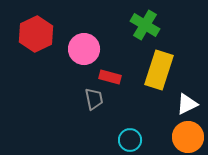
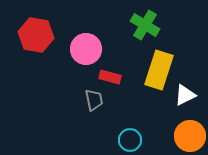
red hexagon: moved 1 px down; rotated 24 degrees counterclockwise
pink circle: moved 2 px right
gray trapezoid: moved 1 px down
white triangle: moved 2 px left, 9 px up
orange circle: moved 2 px right, 1 px up
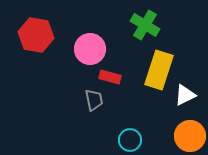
pink circle: moved 4 px right
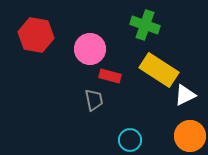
green cross: rotated 12 degrees counterclockwise
yellow rectangle: rotated 75 degrees counterclockwise
red rectangle: moved 1 px up
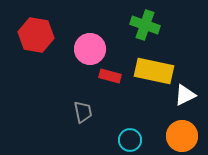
yellow rectangle: moved 5 px left, 1 px down; rotated 21 degrees counterclockwise
gray trapezoid: moved 11 px left, 12 px down
orange circle: moved 8 px left
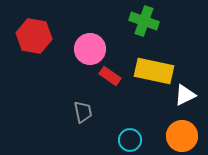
green cross: moved 1 px left, 4 px up
red hexagon: moved 2 px left, 1 px down
red rectangle: rotated 20 degrees clockwise
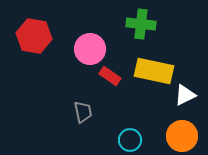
green cross: moved 3 px left, 3 px down; rotated 12 degrees counterclockwise
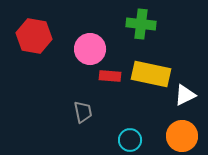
yellow rectangle: moved 3 px left, 3 px down
red rectangle: rotated 30 degrees counterclockwise
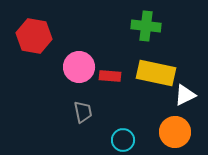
green cross: moved 5 px right, 2 px down
pink circle: moved 11 px left, 18 px down
yellow rectangle: moved 5 px right, 1 px up
orange circle: moved 7 px left, 4 px up
cyan circle: moved 7 px left
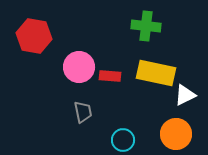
orange circle: moved 1 px right, 2 px down
